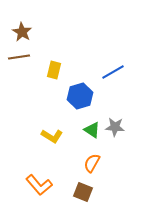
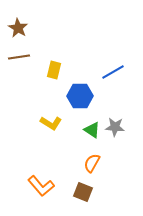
brown star: moved 4 px left, 4 px up
blue hexagon: rotated 15 degrees clockwise
yellow L-shape: moved 1 px left, 13 px up
orange L-shape: moved 2 px right, 1 px down
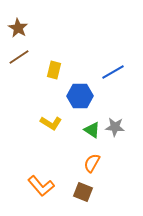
brown line: rotated 25 degrees counterclockwise
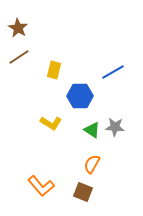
orange semicircle: moved 1 px down
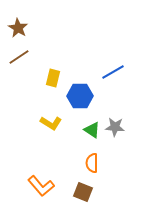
yellow rectangle: moved 1 px left, 8 px down
orange semicircle: moved 1 px up; rotated 30 degrees counterclockwise
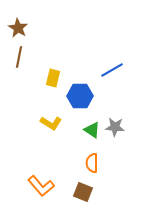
brown line: rotated 45 degrees counterclockwise
blue line: moved 1 px left, 2 px up
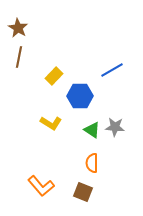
yellow rectangle: moved 1 px right, 2 px up; rotated 30 degrees clockwise
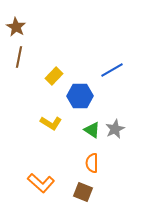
brown star: moved 2 px left, 1 px up
gray star: moved 2 px down; rotated 30 degrees counterclockwise
orange L-shape: moved 3 px up; rotated 8 degrees counterclockwise
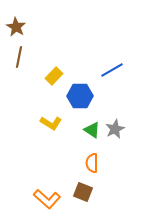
orange L-shape: moved 6 px right, 16 px down
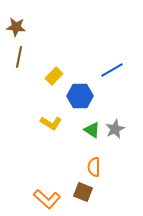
brown star: rotated 24 degrees counterclockwise
orange semicircle: moved 2 px right, 4 px down
